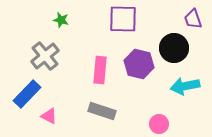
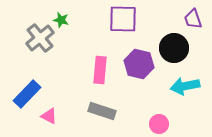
gray cross: moved 5 px left, 18 px up
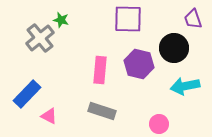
purple square: moved 5 px right
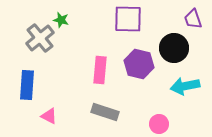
blue rectangle: moved 9 px up; rotated 40 degrees counterclockwise
gray rectangle: moved 3 px right, 1 px down
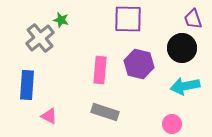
black circle: moved 8 px right
pink circle: moved 13 px right
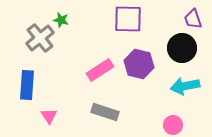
pink rectangle: rotated 52 degrees clockwise
pink triangle: rotated 30 degrees clockwise
pink circle: moved 1 px right, 1 px down
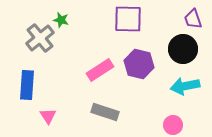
black circle: moved 1 px right, 1 px down
pink triangle: moved 1 px left
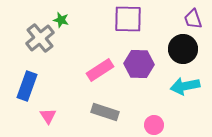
purple hexagon: rotated 12 degrees counterclockwise
blue rectangle: moved 1 px down; rotated 16 degrees clockwise
pink circle: moved 19 px left
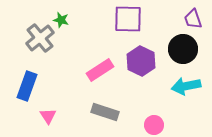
purple hexagon: moved 2 px right, 3 px up; rotated 24 degrees clockwise
cyan arrow: moved 1 px right
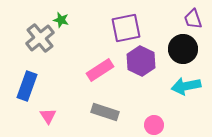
purple square: moved 2 px left, 9 px down; rotated 12 degrees counterclockwise
